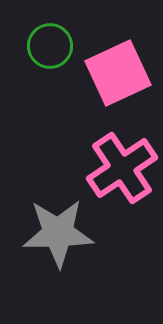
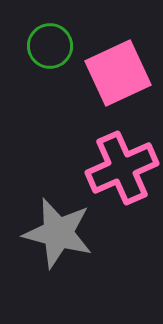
pink cross: rotated 10 degrees clockwise
gray star: rotated 16 degrees clockwise
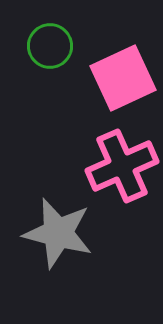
pink square: moved 5 px right, 5 px down
pink cross: moved 2 px up
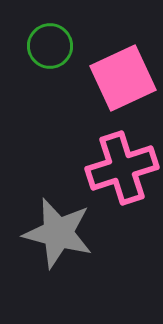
pink cross: moved 2 px down; rotated 6 degrees clockwise
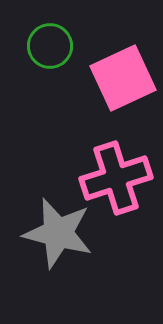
pink cross: moved 6 px left, 10 px down
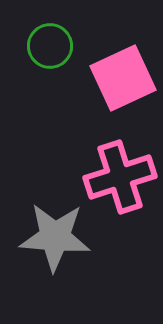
pink cross: moved 4 px right, 1 px up
gray star: moved 3 px left, 4 px down; rotated 10 degrees counterclockwise
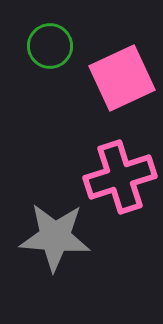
pink square: moved 1 px left
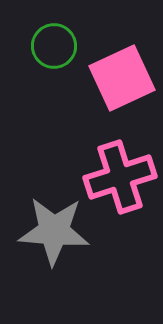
green circle: moved 4 px right
gray star: moved 1 px left, 6 px up
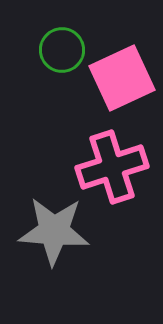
green circle: moved 8 px right, 4 px down
pink cross: moved 8 px left, 10 px up
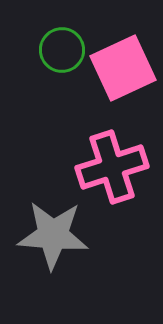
pink square: moved 1 px right, 10 px up
gray star: moved 1 px left, 4 px down
